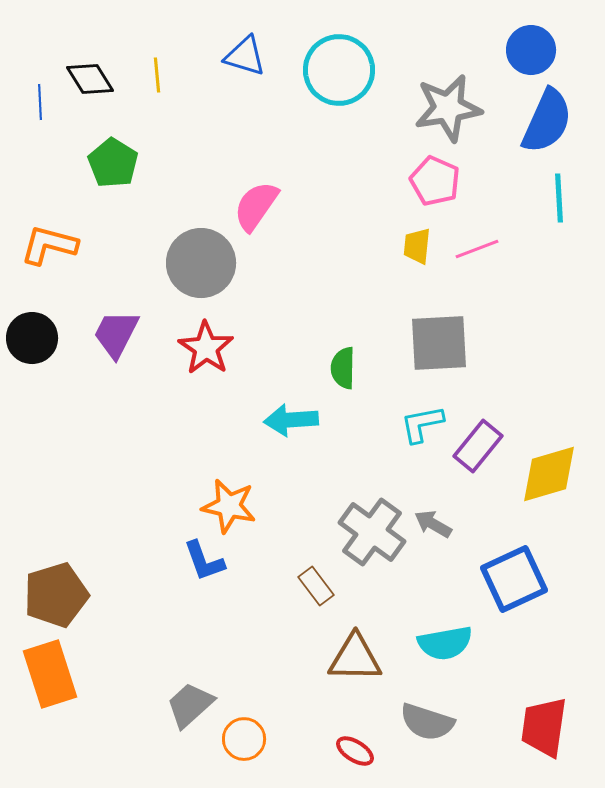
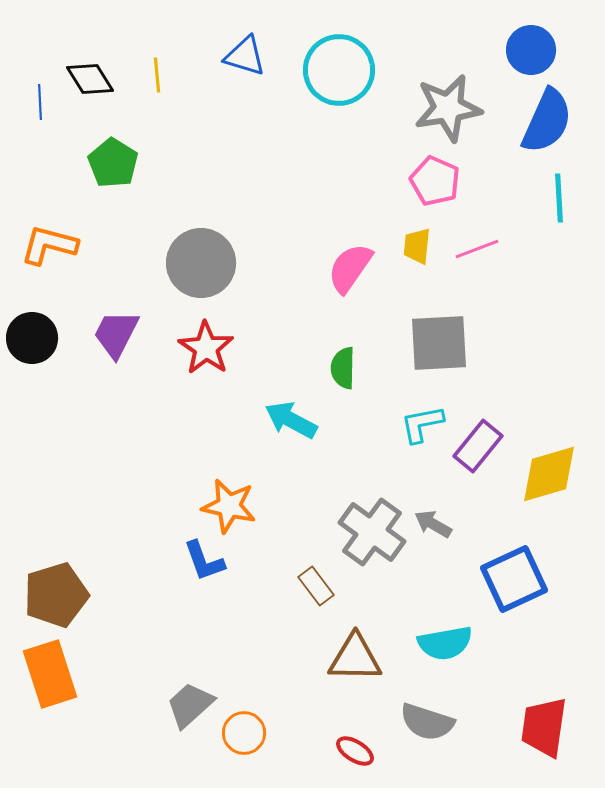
pink semicircle: moved 94 px right, 62 px down
cyan arrow: rotated 32 degrees clockwise
orange circle: moved 6 px up
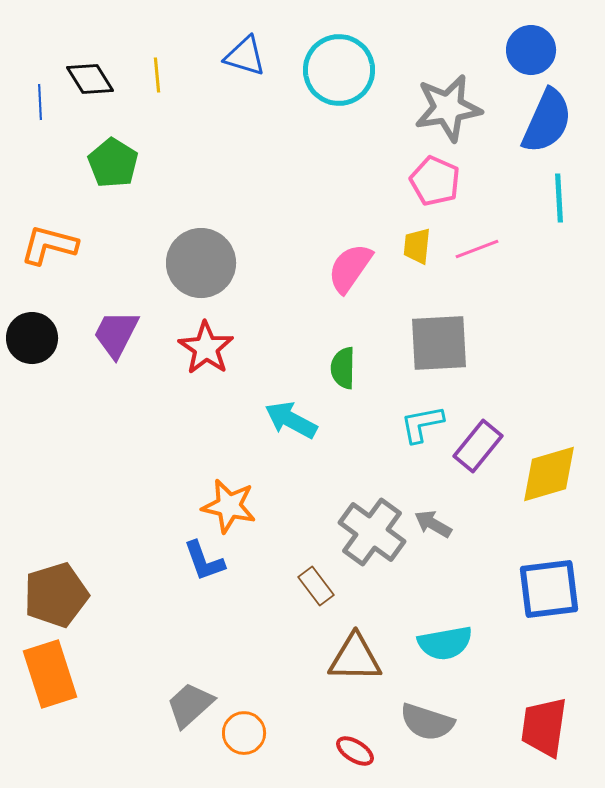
blue square: moved 35 px right, 10 px down; rotated 18 degrees clockwise
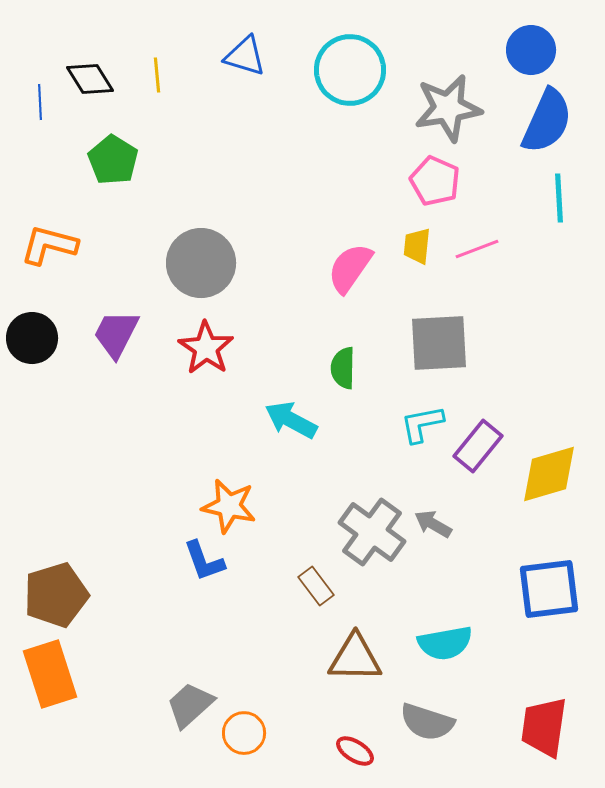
cyan circle: moved 11 px right
green pentagon: moved 3 px up
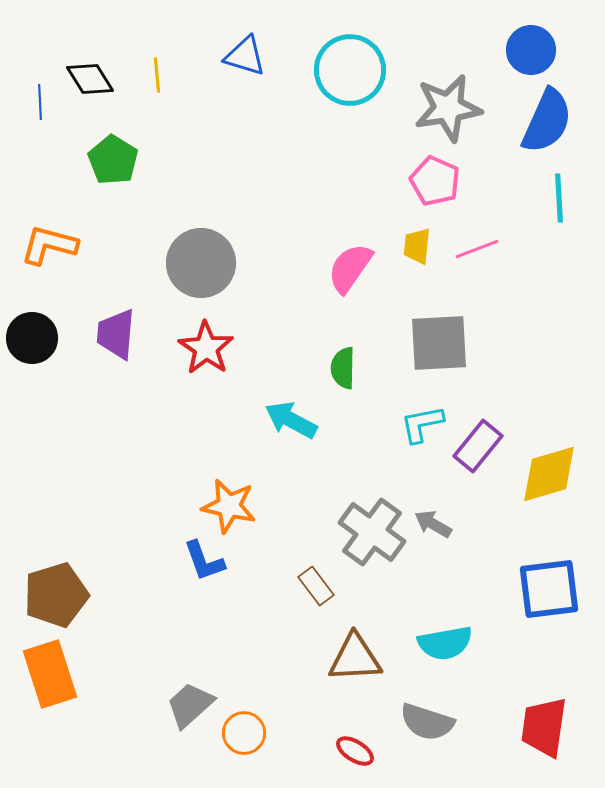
purple trapezoid: rotated 22 degrees counterclockwise
brown triangle: rotated 4 degrees counterclockwise
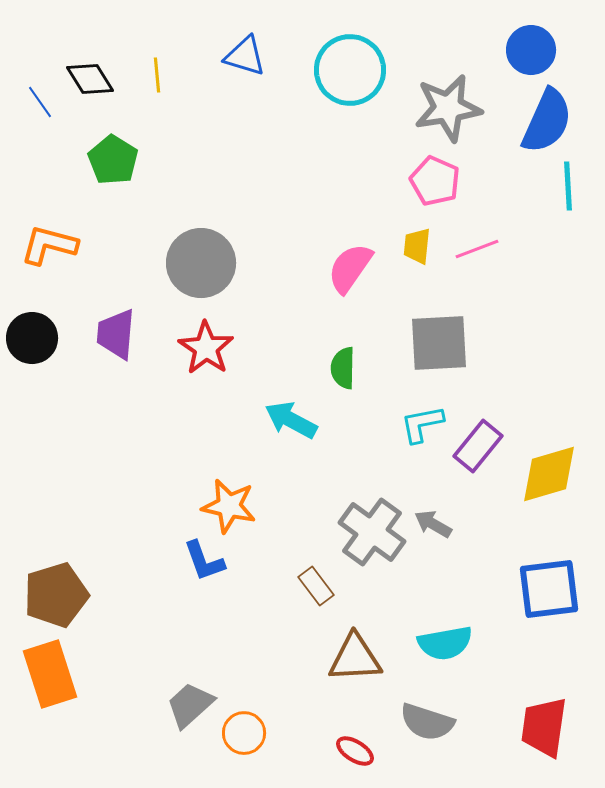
blue line: rotated 32 degrees counterclockwise
cyan line: moved 9 px right, 12 px up
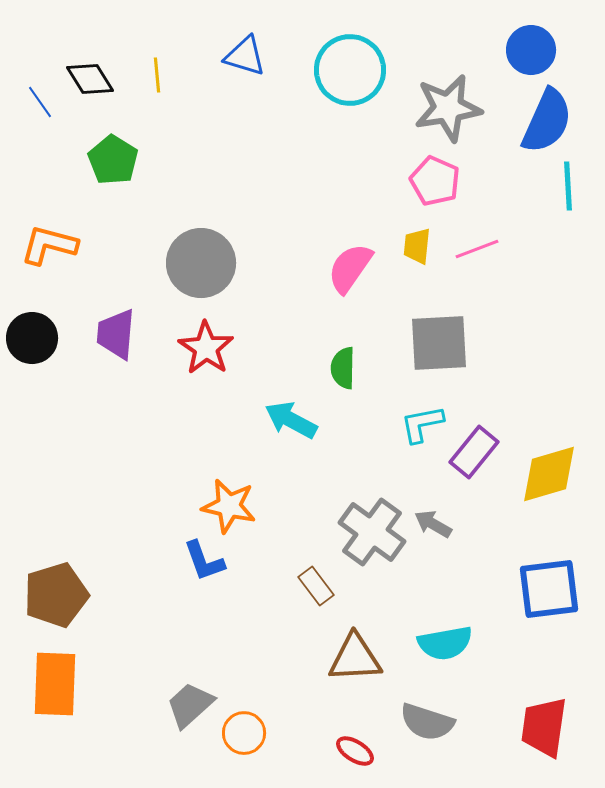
purple rectangle: moved 4 px left, 6 px down
orange rectangle: moved 5 px right, 10 px down; rotated 20 degrees clockwise
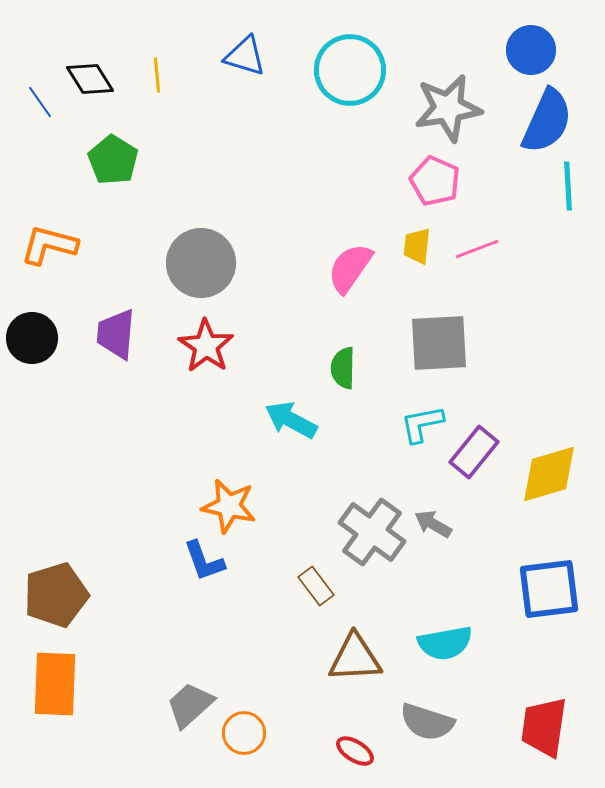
red star: moved 2 px up
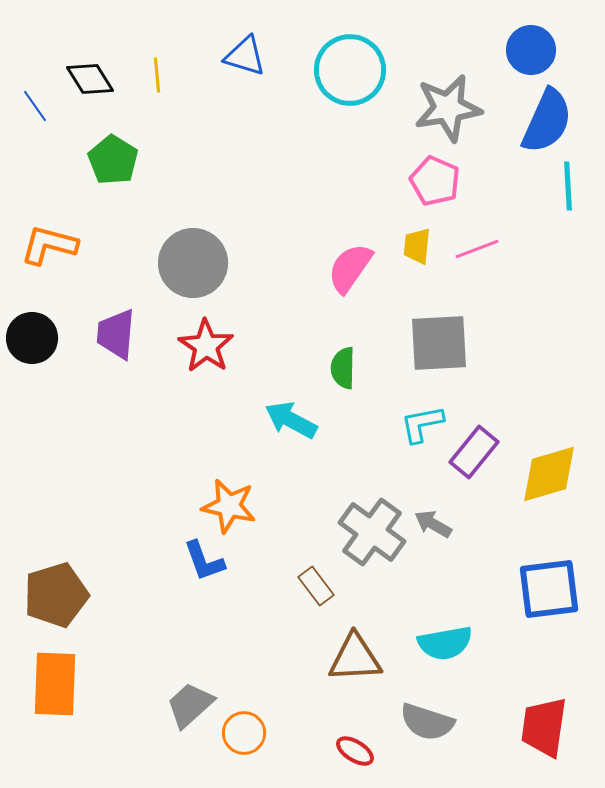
blue line: moved 5 px left, 4 px down
gray circle: moved 8 px left
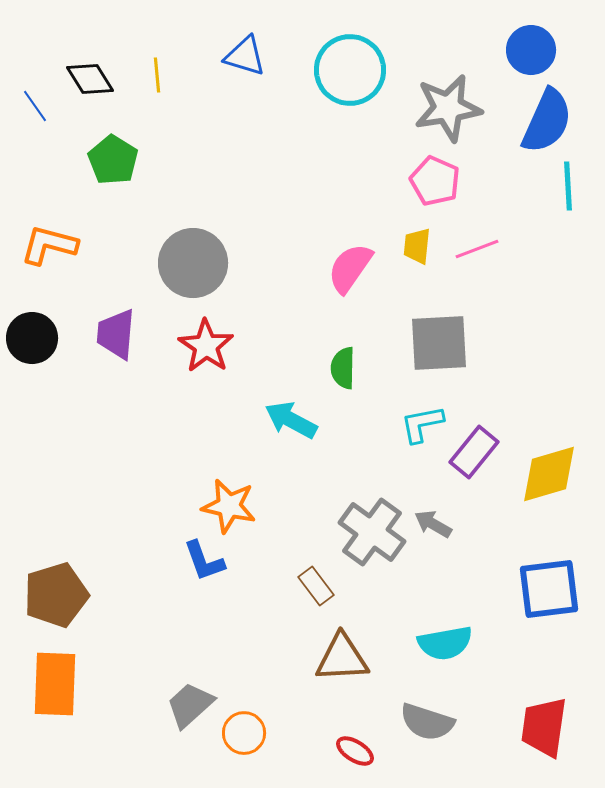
brown triangle: moved 13 px left
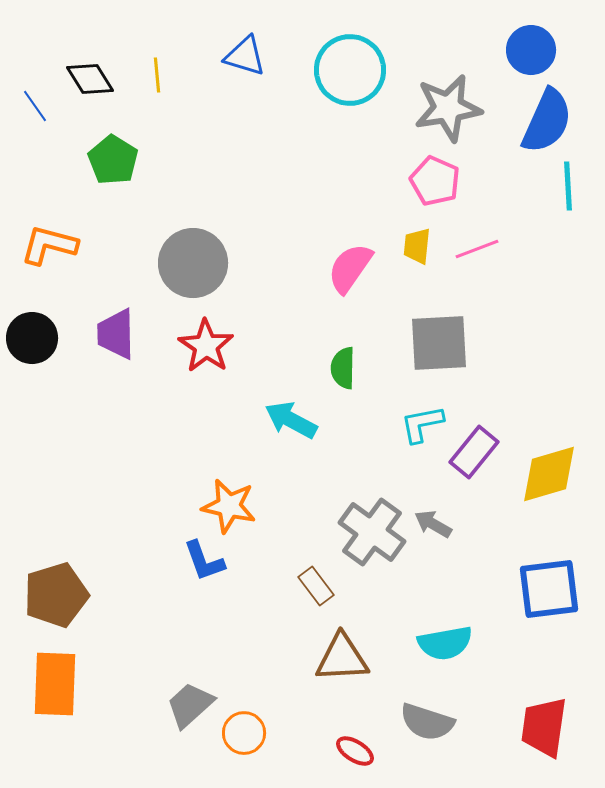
purple trapezoid: rotated 6 degrees counterclockwise
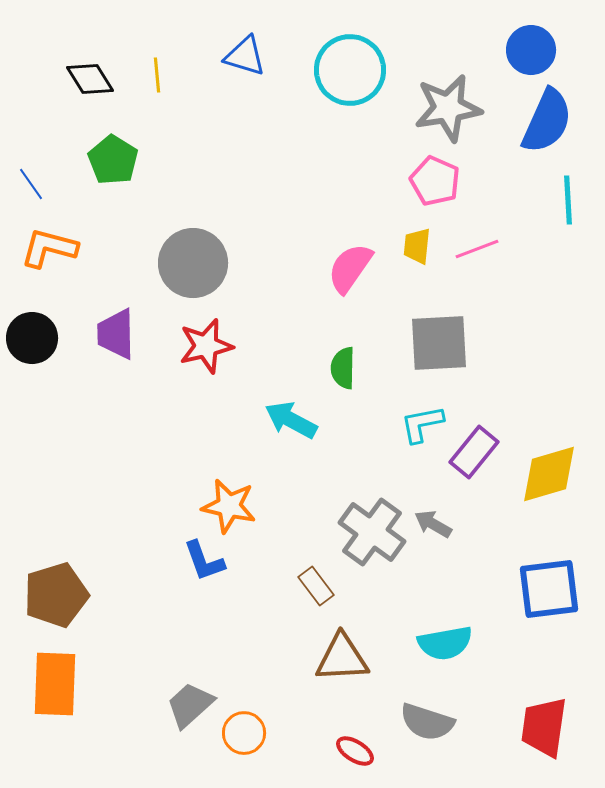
blue line: moved 4 px left, 78 px down
cyan line: moved 14 px down
orange L-shape: moved 3 px down
red star: rotated 24 degrees clockwise
